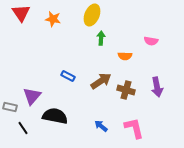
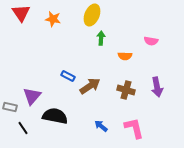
brown arrow: moved 11 px left, 5 px down
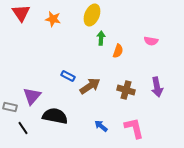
orange semicircle: moved 7 px left, 5 px up; rotated 72 degrees counterclockwise
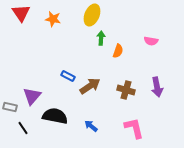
blue arrow: moved 10 px left
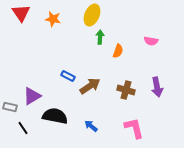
green arrow: moved 1 px left, 1 px up
purple triangle: rotated 18 degrees clockwise
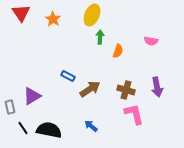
orange star: rotated 21 degrees clockwise
brown arrow: moved 3 px down
gray rectangle: rotated 64 degrees clockwise
black semicircle: moved 6 px left, 14 px down
pink L-shape: moved 14 px up
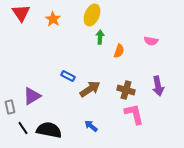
orange semicircle: moved 1 px right
purple arrow: moved 1 px right, 1 px up
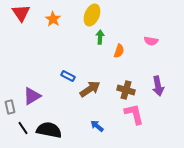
blue arrow: moved 6 px right
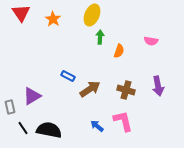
pink L-shape: moved 11 px left, 7 px down
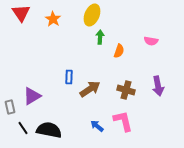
blue rectangle: moved 1 px right, 1 px down; rotated 64 degrees clockwise
